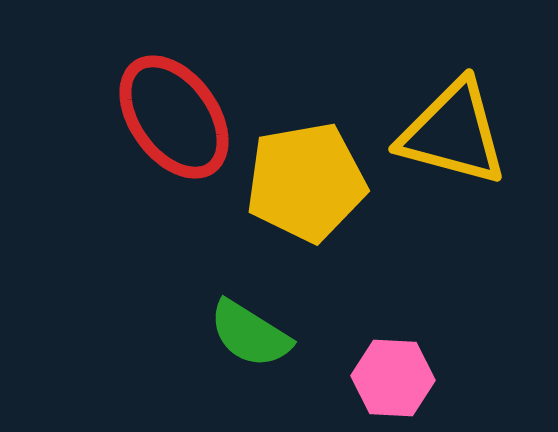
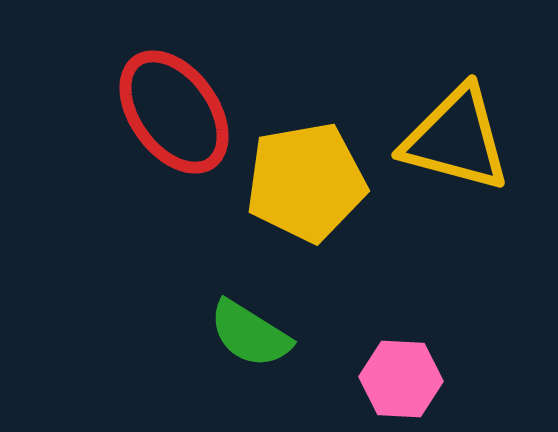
red ellipse: moved 5 px up
yellow triangle: moved 3 px right, 6 px down
pink hexagon: moved 8 px right, 1 px down
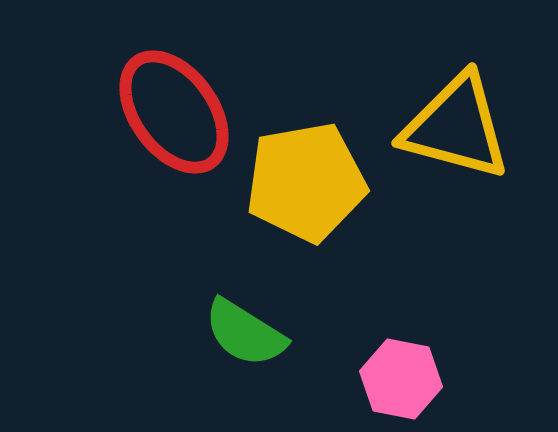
yellow triangle: moved 12 px up
green semicircle: moved 5 px left, 1 px up
pink hexagon: rotated 8 degrees clockwise
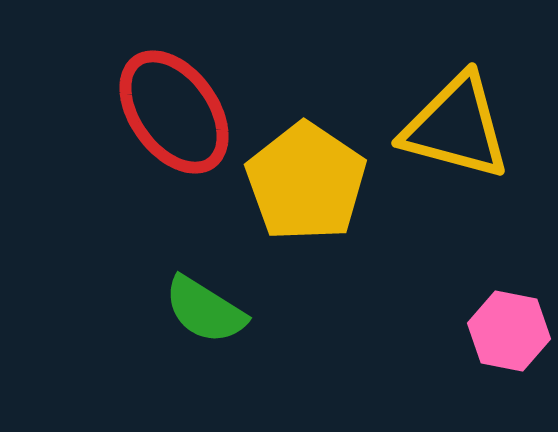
yellow pentagon: rotated 28 degrees counterclockwise
green semicircle: moved 40 px left, 23 px up
pink hexagon: moved 108 px right, 48 px up
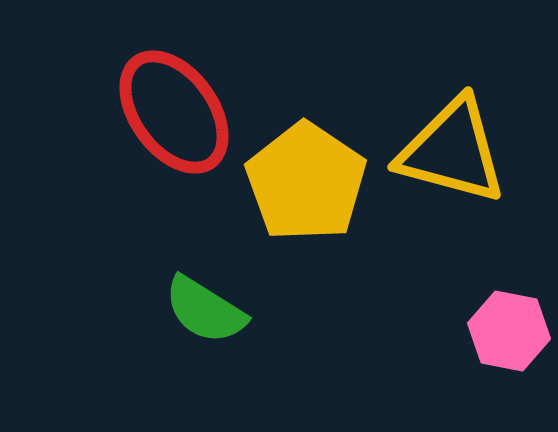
yellow triangle: moved 4 px left, 24 px down
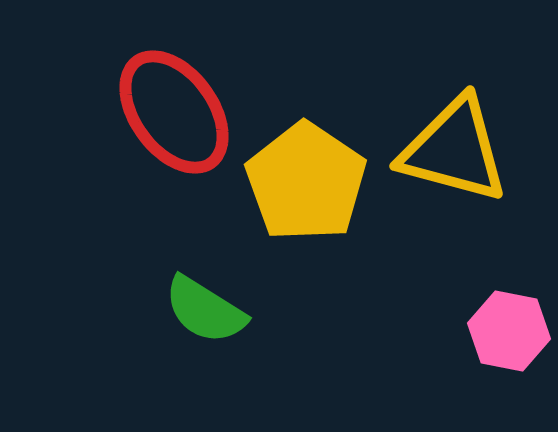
yellow triangle: moved 2 px right, 1 px up
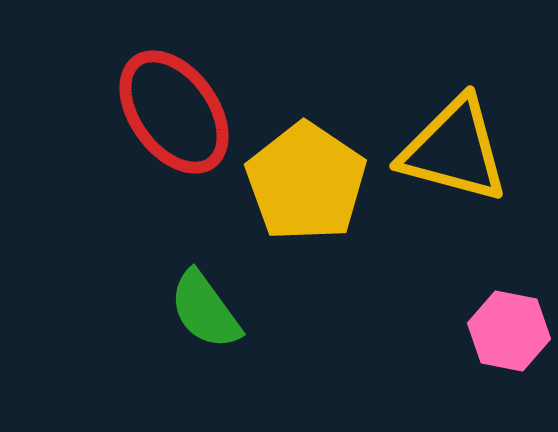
green semicircle: rotated 22 degrees clockwise
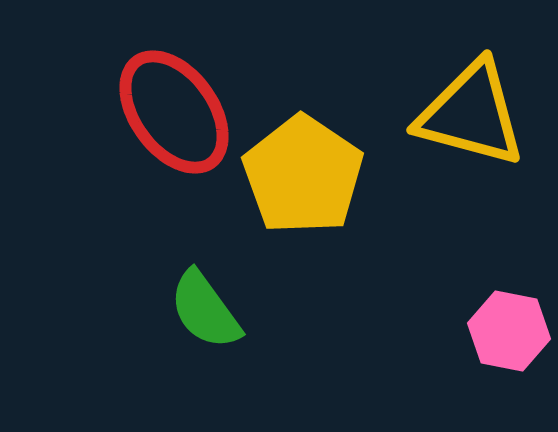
yellow triangle: moved 17 px right, 36 px up
yellow pentagon: moved 3 px left, 7 px up
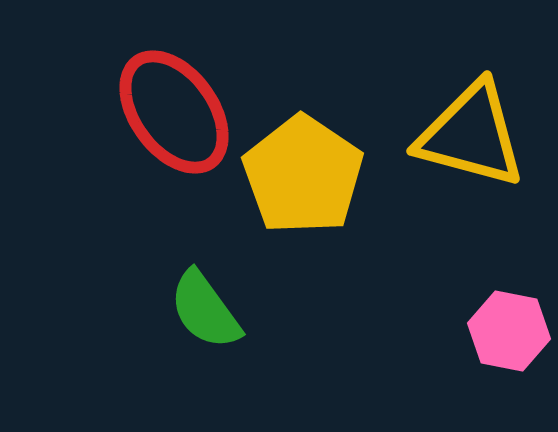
yellow triangle: moved 21 px down
